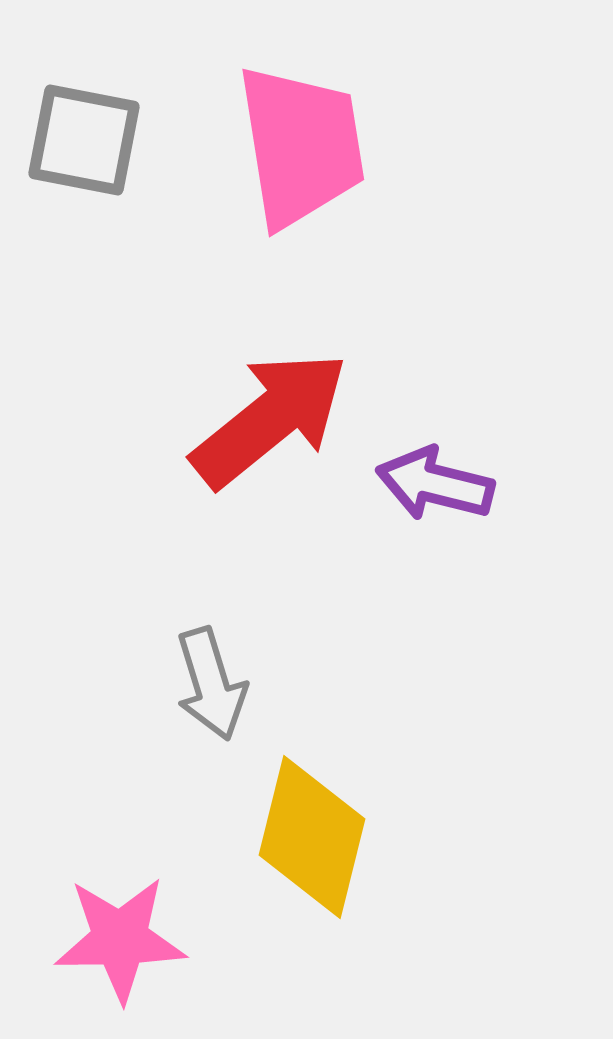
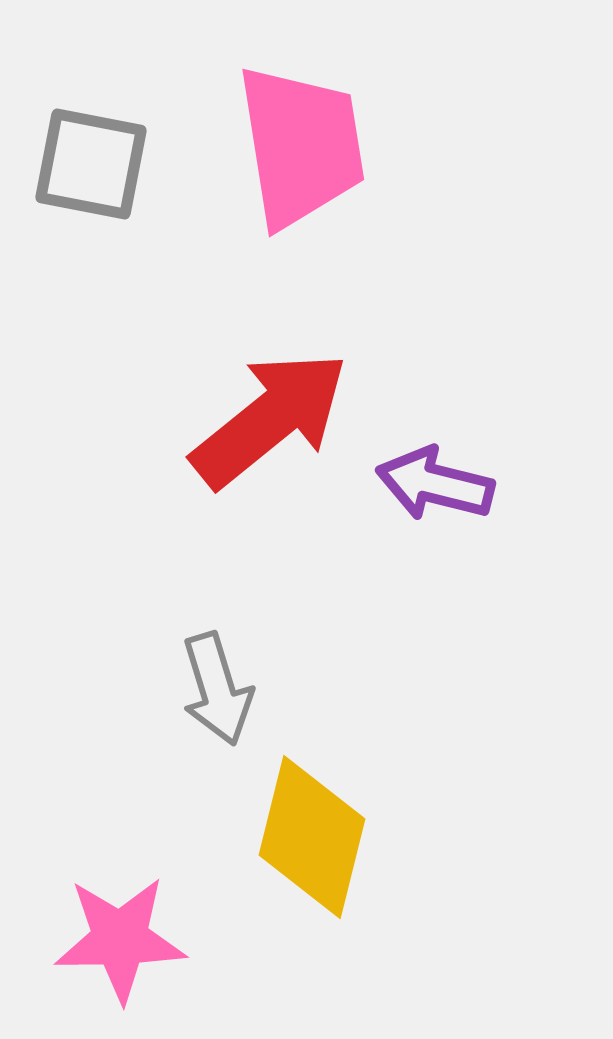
gray square: moved 7 px right, 24 px down
gray arrow: moved 6 px right, 5 px down
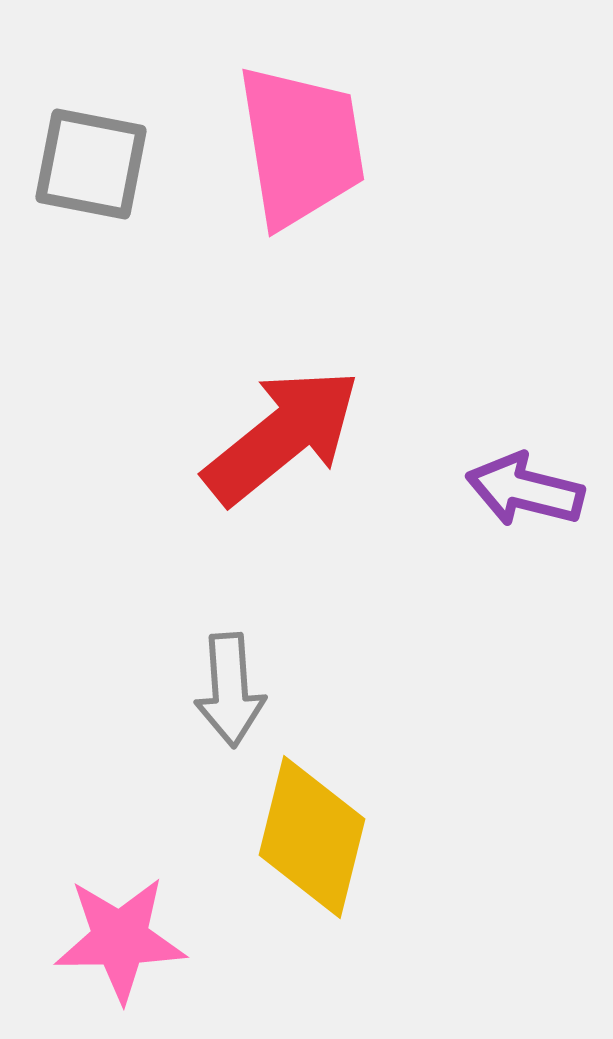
red arrow: moved 12 px right, 17 px down
purple arrow: moved 90 px right, 6 px down
gray arrow: moved 13 px right, 1 px down; rotated 13 degrees clockwise
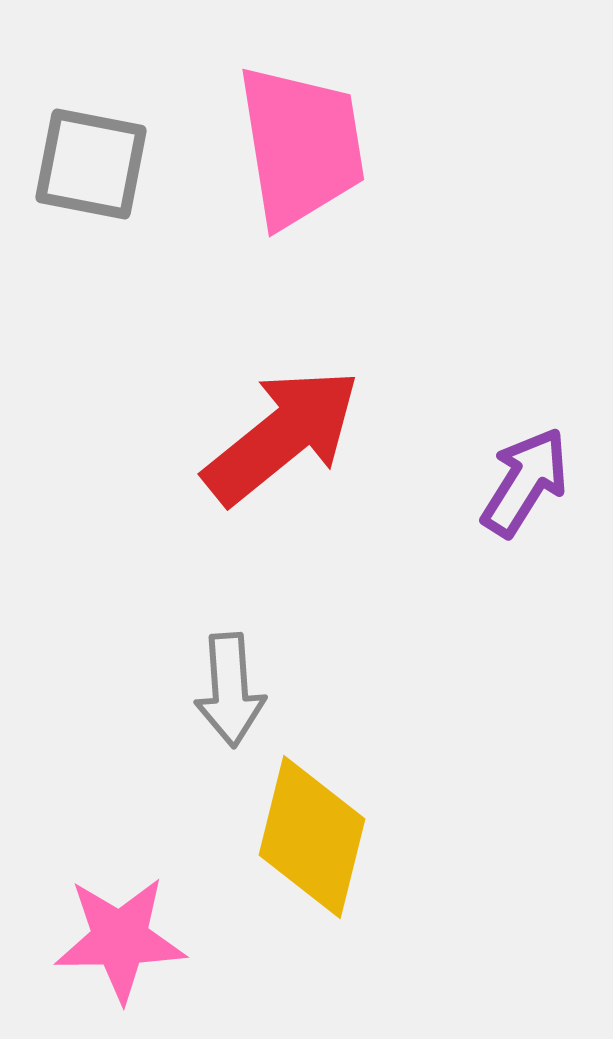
purple arrow: moved 8 px up; rotated 108 degrees clockwise
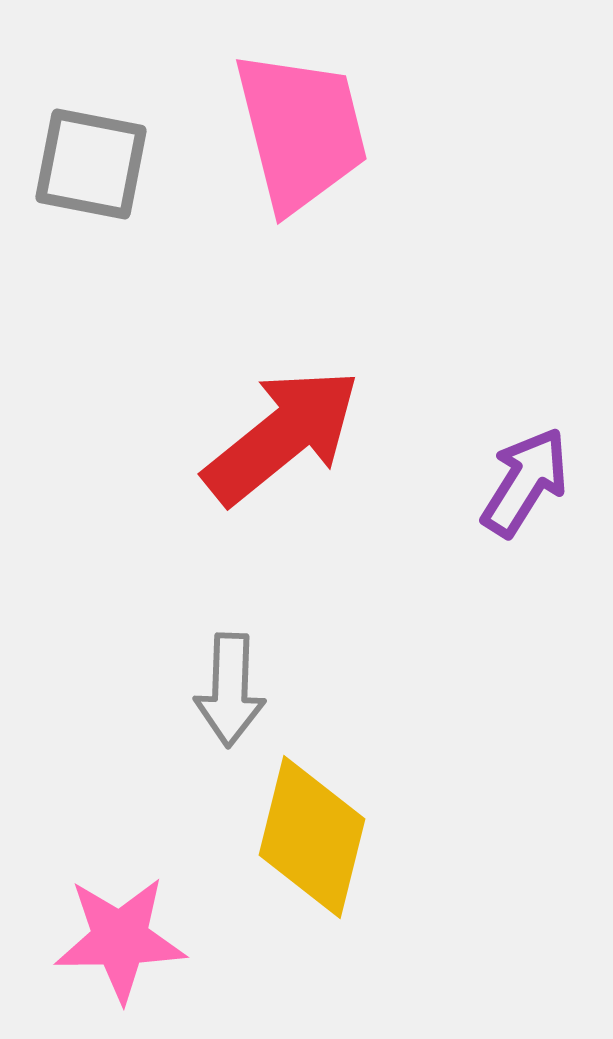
pink trapezoid: moved 15 px up; rotated 5 degrees counterclockwise
gray arrow: rotated 6 degrees clockwise
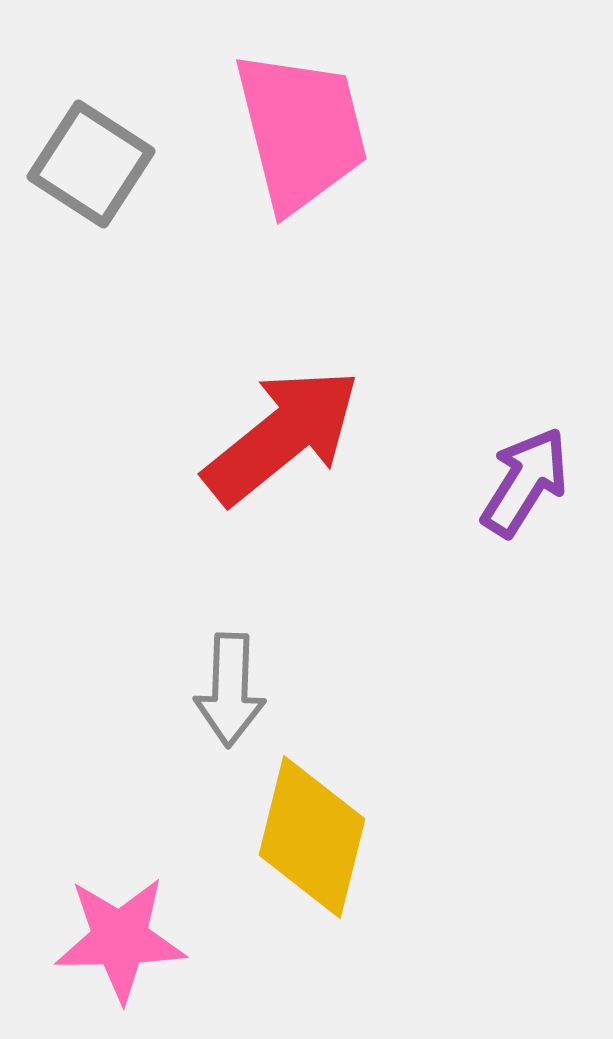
gray square: rotated 22 degrees clockwise
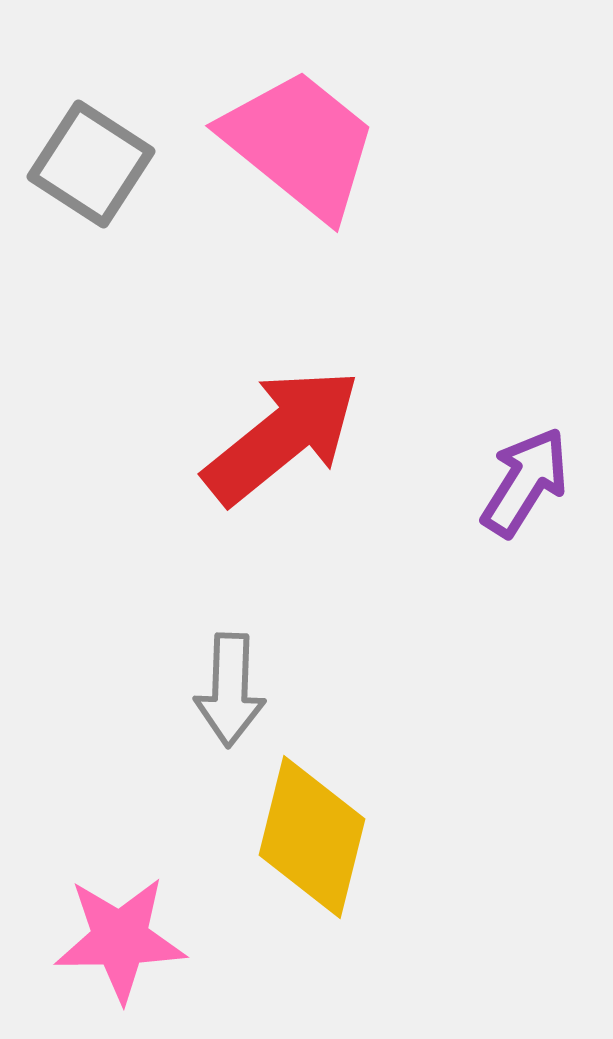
pink trapezoid: moved 1 px left, 13 px down; rotated 37 degrees counterclockwise
